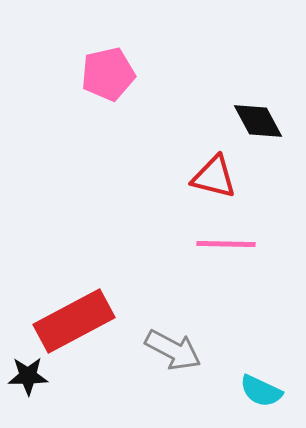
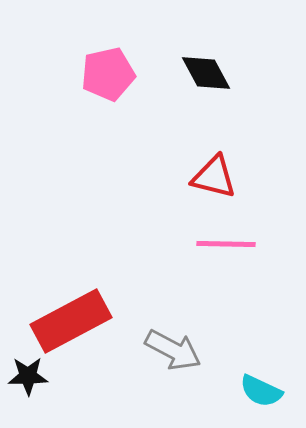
black diamond: moved 52 px left, 48 px up
red rectangle: moved 3 px left
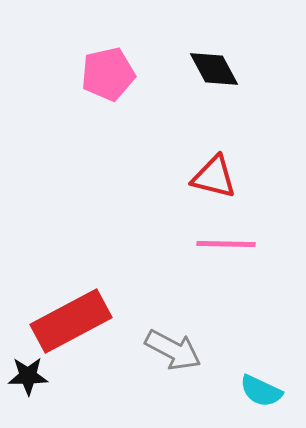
black diamond: moved 8 px right, 4 px up
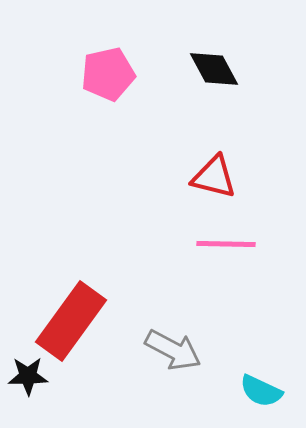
red rectangle: rotated 26 degrees counterclockwise
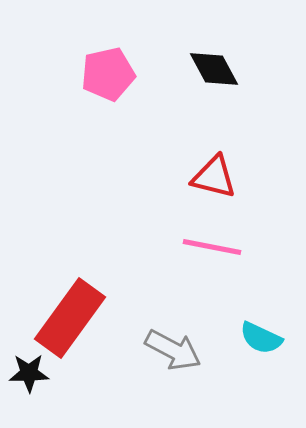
pink line: moved 14 px left, 3 px down; rotated 10 degrees clockwise
red rectangle: moved 1 px left, 3 px up
black star: moved 1 px right, 3 px up
cyan semicircle: moved 53 px up
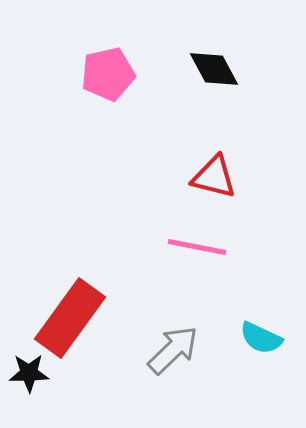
pink line: moved 15 px left
gray arrow: rotated 72 degrees counterclockwise
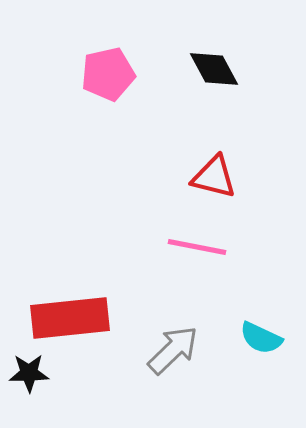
red rectangle: rotated 48 degrees clockwise
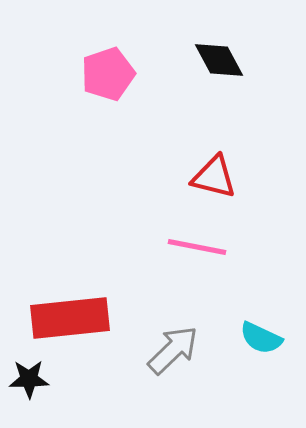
black diamond: moved 5 px right, 9 px up
pink pentagon: rotated 6 degrees counterclockwise
black star: moved 6 px down
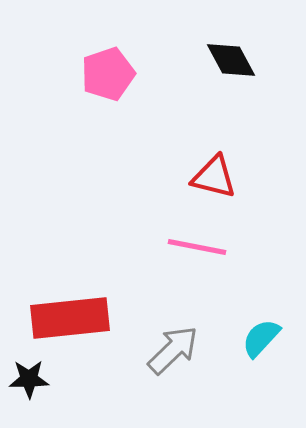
black diamond: moved 12 px right
cyan semicircle: rotated 108 degrees clockwise
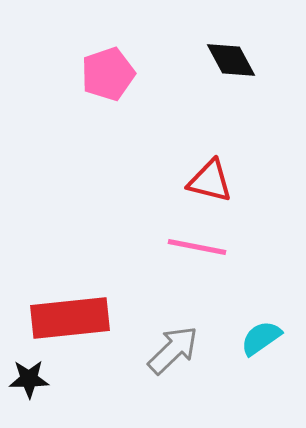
red triangle: moved 4 px left, 4 px down
cyan semicircle: rotated 12 degrees clockwise
